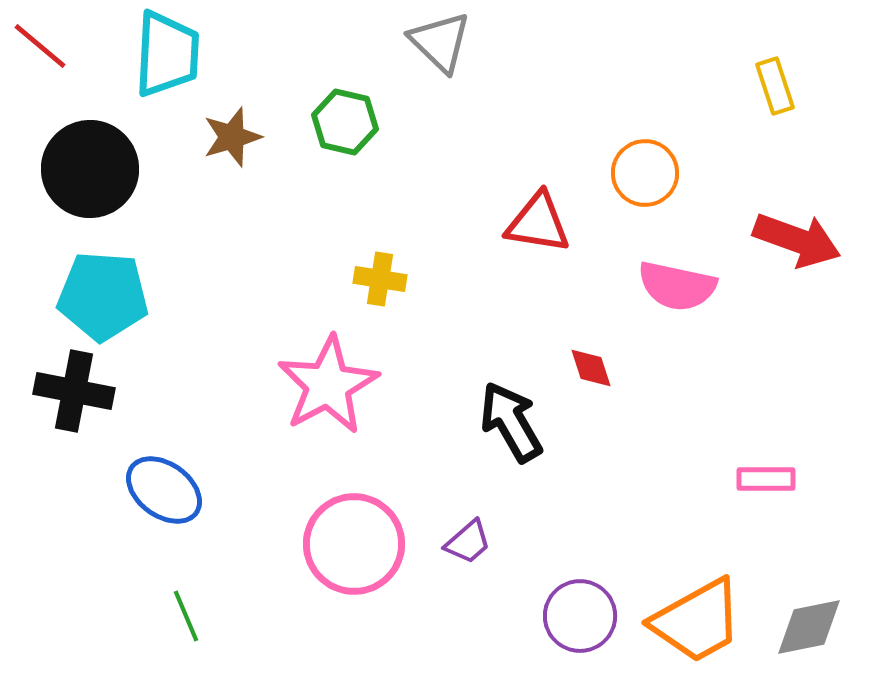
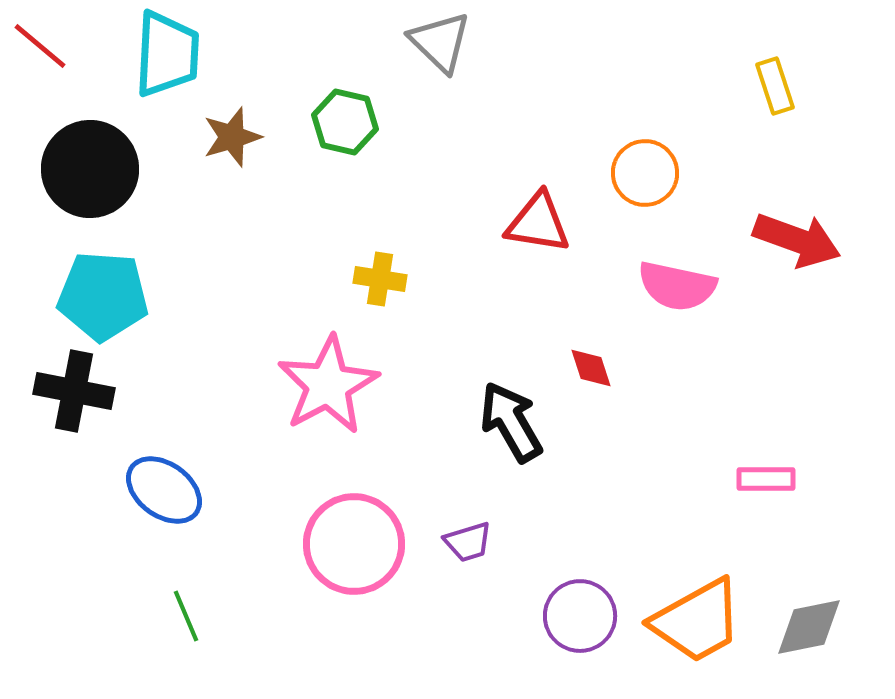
purple trapezoid: rotated 24 degrees clockwise
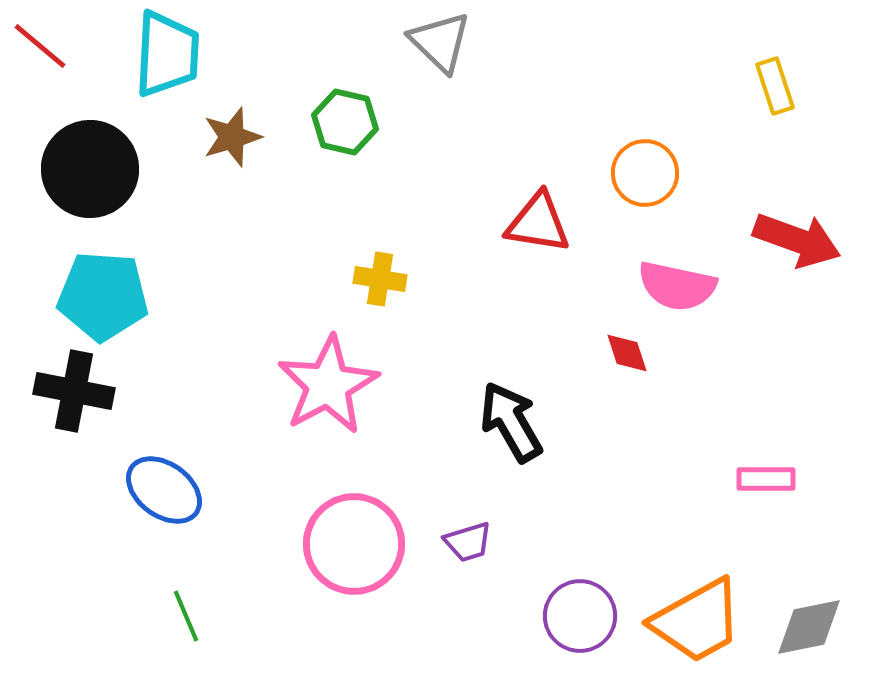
red diamond: moved 36 px right, 15 px up
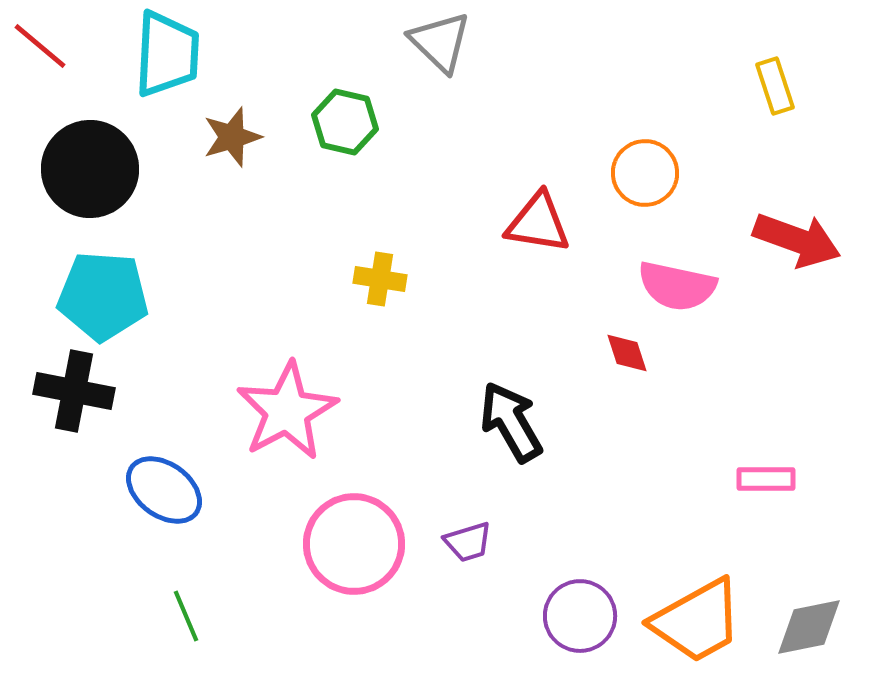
pink star: moved 41 px left, 26 px down
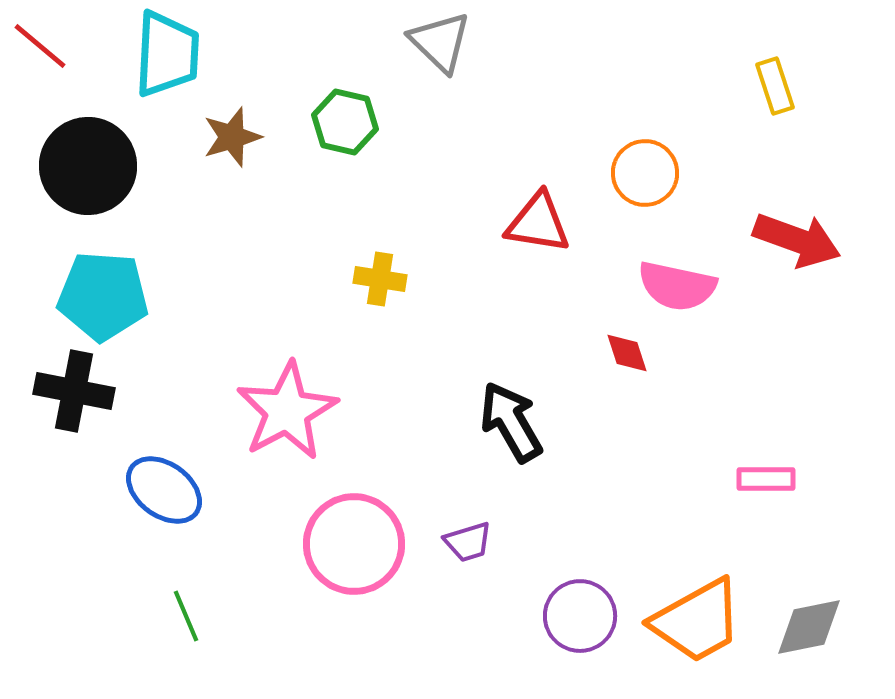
black circle: moved 2 px left, 3 px up
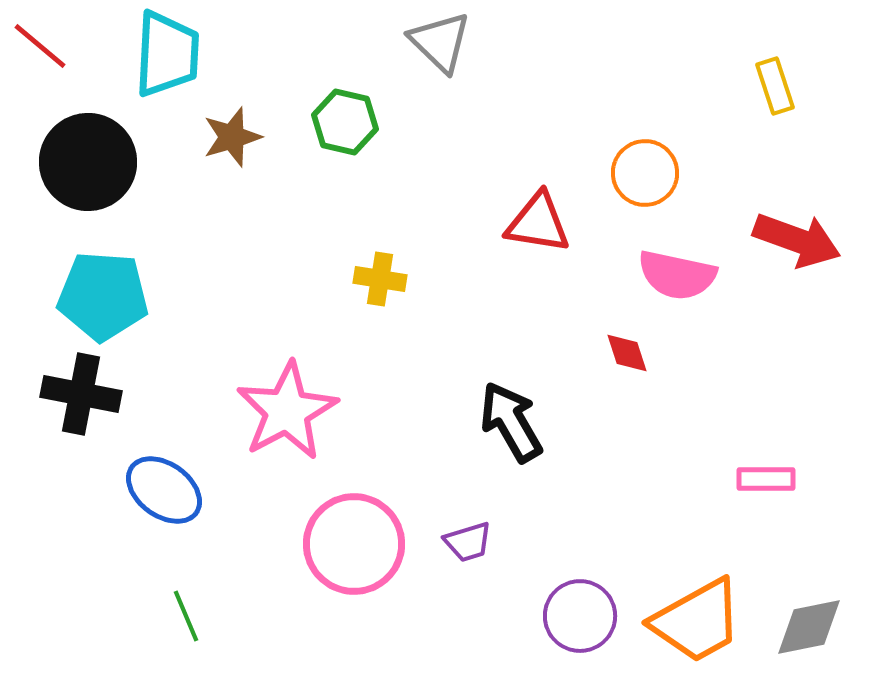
black circle: moved 4 px up
pink semicircle: moved 11 px up
black cross: moved 7 px right, 3 px down
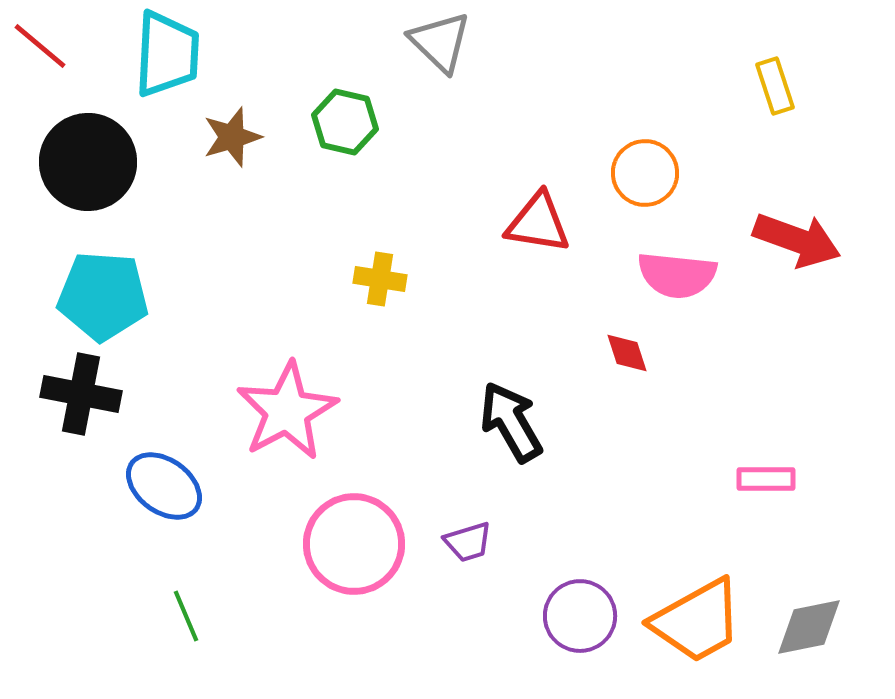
pink semicircle: rotated 6 degrees counterclockwise
blue ellipse: moved 4 px up
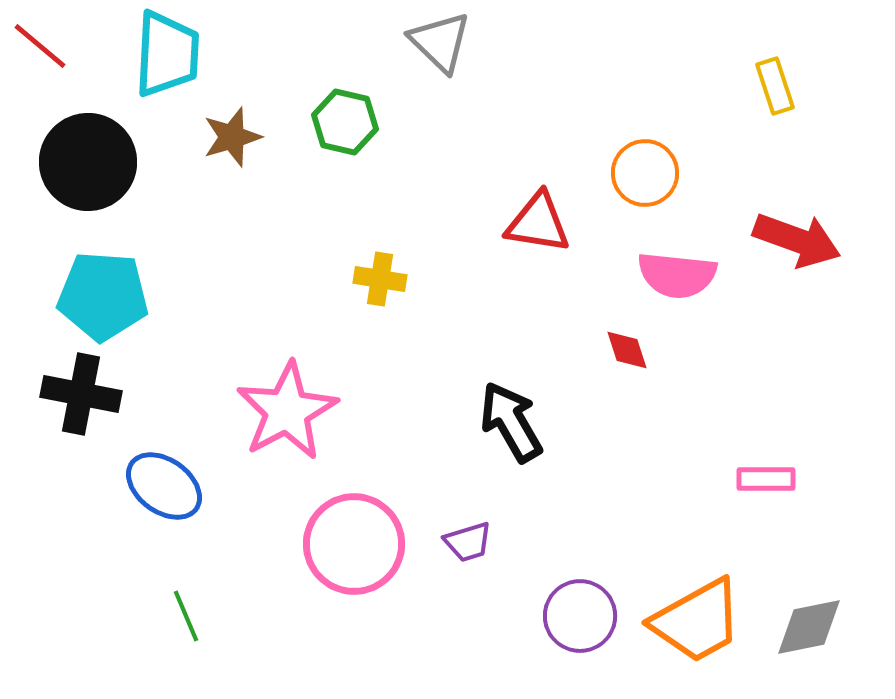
red diamond: moved 3 px up
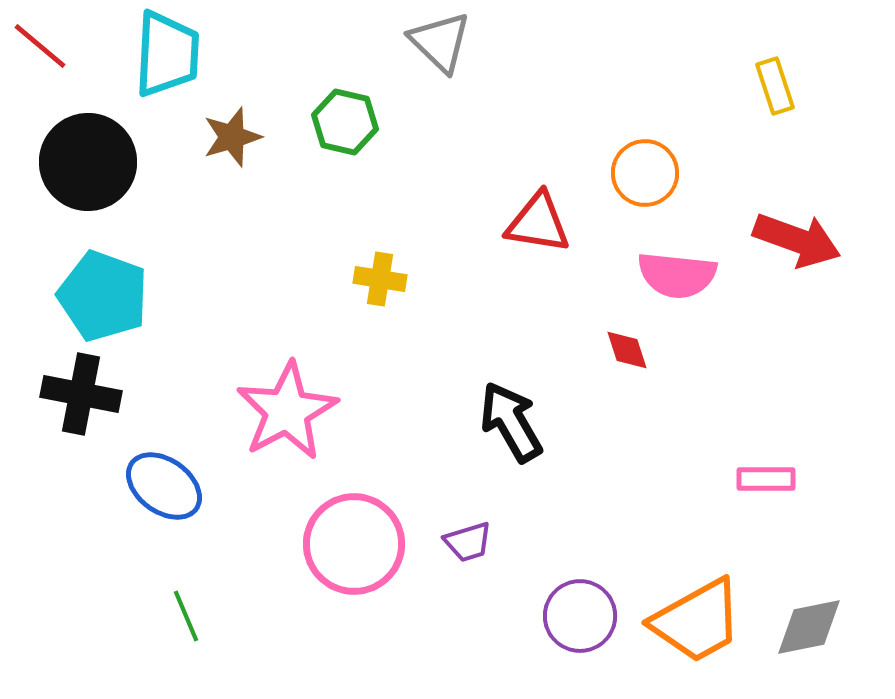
cyan pentagon: rotated 16 degrees clockwise
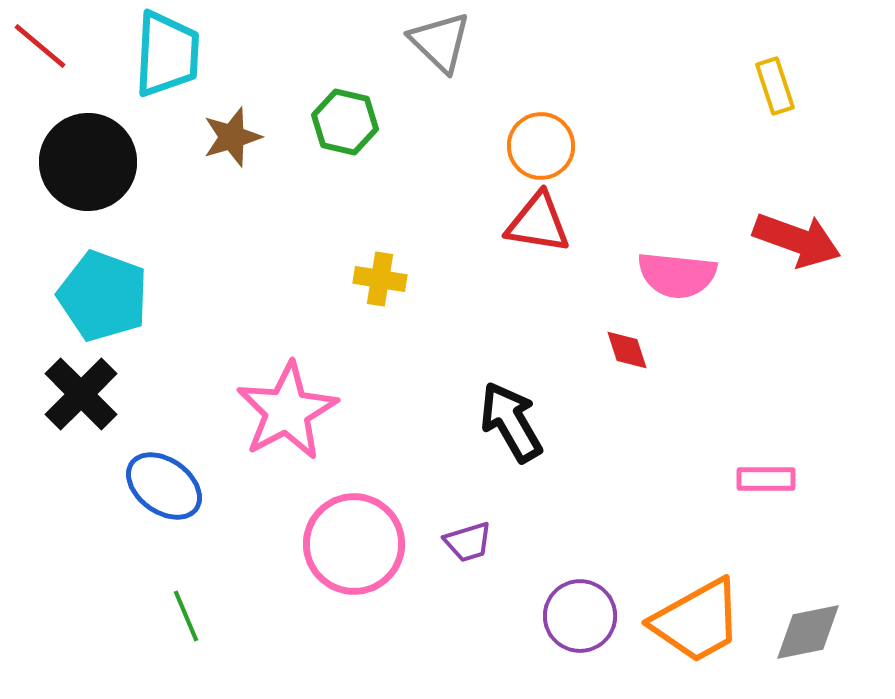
orange circle: moved 104 px left, 27 px up
black cross: rotated 34 degrees clockwise
gray diamond: moved 1 px left, 5 px down
